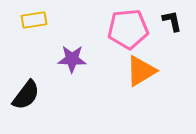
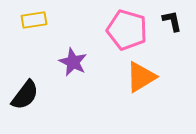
pink pentagon: moved 1 px left, 1 px down; rotated 21 degrees clockwise
purple star: moved 1 px right, 3 px down; rotated 24 degrees clockwise
orange triangle: moved 6 px down
black semicircle: moved 1 px left
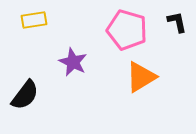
black L-shape: moved 5 px right, 1 px down
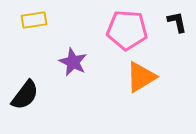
pink pentagon: rotated 12 degrees counterclockwise
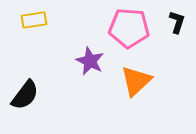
black L-shape: rotated 30 degrees clockwise
pink pentagon: moved 2 px right, 2 px up
purple star: moved 17 px right, 1 px up
orange triangle: moved 5 px left, 4 px down; rotated 12 degrees counterclockwise
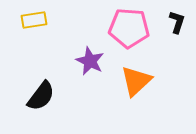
black semicircle: moved 16 px right, 1 px down
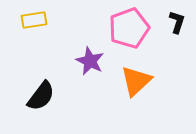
pink pentagon: rotated 24 degrees counterclockwise
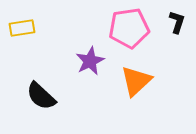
yellow rectangle: moved 12 px left, 8 px down
pink pentagon: rotated 12 degrees clockwise
purple star: rotated 20 degrees clockwise
black semicircle: rotated 96 degrees clockwise
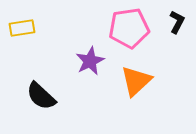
black L-shape: rotated 10 degrees clockwise
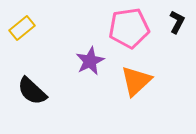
yellow rectangle: rotated 30 degrees counterclockwise
black semicircle: moved 9 px left, 5 px up
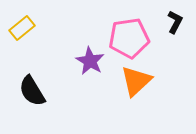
black L-shape: moved 2 px left
pink pentagon: moved 10 px down
purple star: rotated 16 degrees counterclockwise
black semicircle: rotated 16 degrees clockwise
